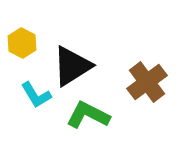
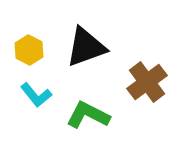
yellow hexagon: moved 7 px right, 7 px down
black triangle: moved 14 px right, 19 px up; rotated 12 degrees clockwise
cyan L-shape: rotated 8 degrees counterclockwise
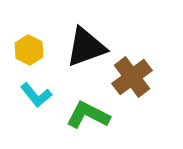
brown cross: moved 15 px left, 5 px up
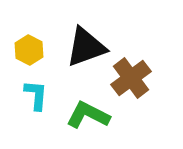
brown cross: moved 1 px left, 1 px down
cyan L-shape: rotated 136 degrees counterclockwise
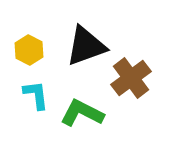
black triangle: moved 1 px up
cyan L-shape: rotated 12 degrees counterclockwise
green L-shape: moved 6 px left, 2 px up
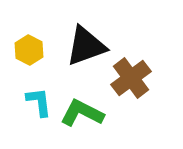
cyan L-shape: moved 3 px right, 7 px down
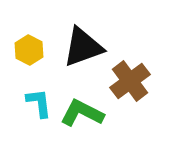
black triangle: moved 3 px left, 1 px down
brown cross: moved 1 px left, 3 px down
cyan L-shape: moved 1 px down
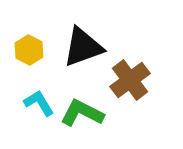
brown cross: moved 1 px up
cyan L-shape: rotated 24 degrees counterclockwise
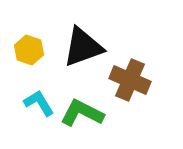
yellow hexagon: rotated 8 degrees counterclockwise
brown cross: rotated 30 degrees counterclockwise
